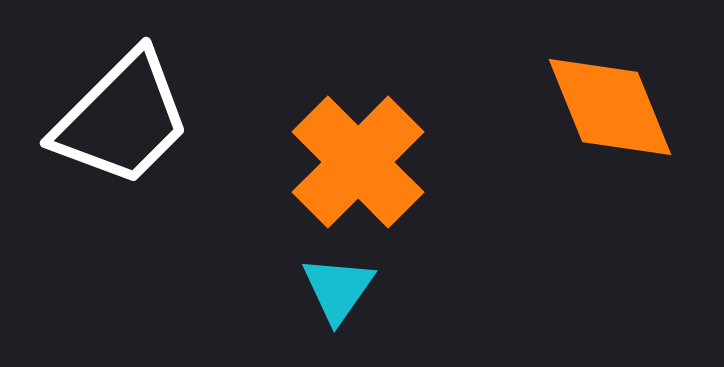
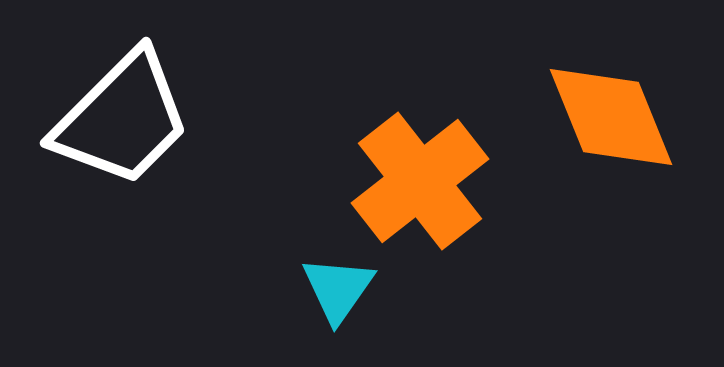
orange diamond: moved 1 px right, 10 px down
orange cross: moved 62 px right, 19 px down; rotated 7 degrees clockwise
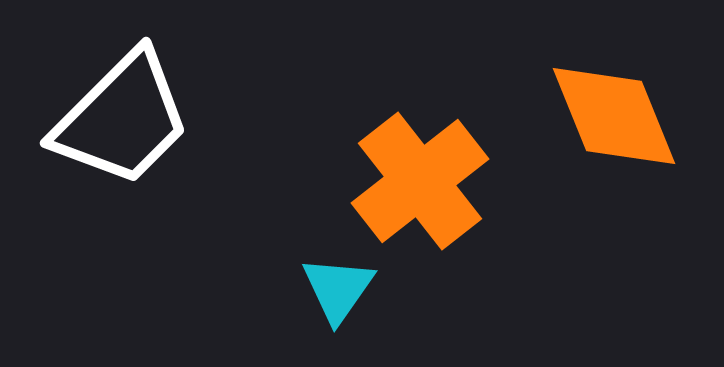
orange diamond: moved 3 px right, 1 px up
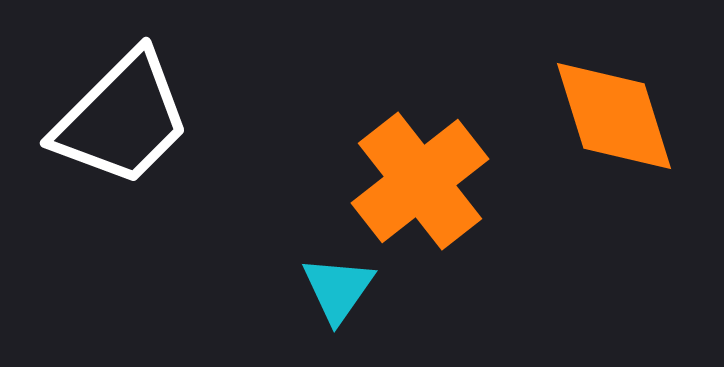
orange diamond: rotated 5 degrees clockwise
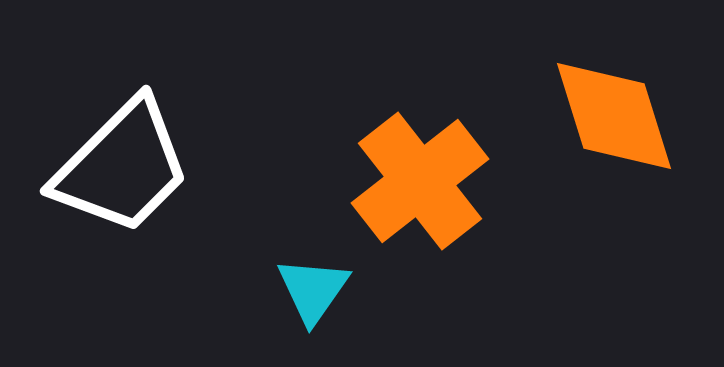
white trapezoid: moved 48 px down
cyan triangle: moved 25 px left, 1 px down
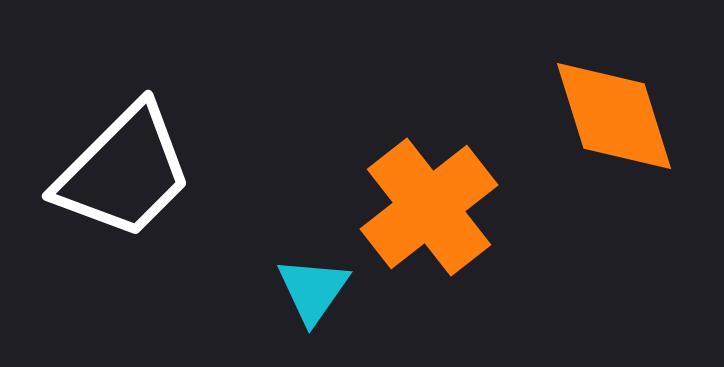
white trapezoid: moved 2 px right, 5 px down
orange cross: moved 9 px right, 26 px down
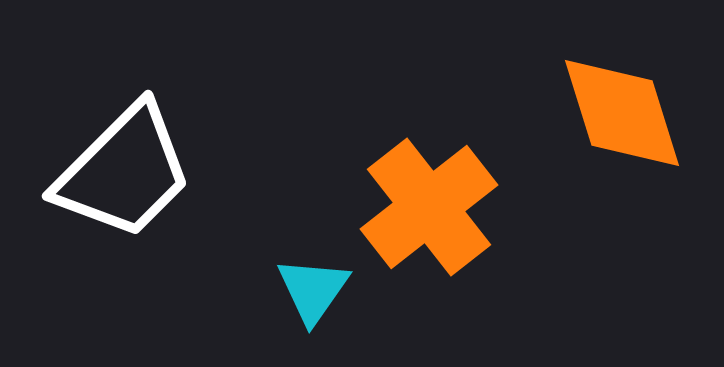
orange diamond: moved 8 px right, 3 px up
